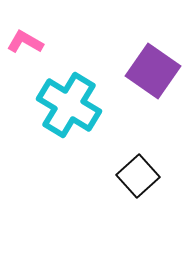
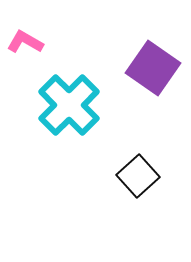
purple square: moved 3 px up
cyan cross: rotated 14 degrees clockwise
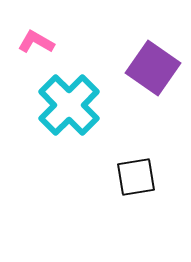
pink L-shape: moved 11 px right
black square: moved 2 px left, 1 px down; rotated 33 degrees clockwise
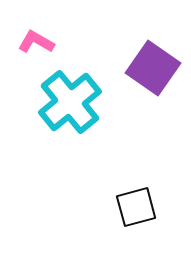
cyan cross: moved 1 px right, 3 px up; rotated 6 degrees clockwise
black square: moved 30 px down; rotated 6 degrees counterclockwise
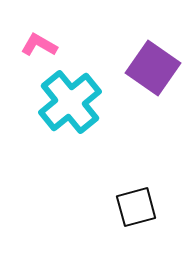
pink L-shape: moved 3 px right, 3 px down
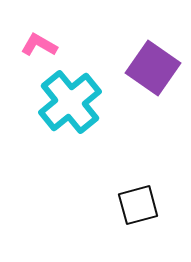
black square: moved 2 px right, 2 px up
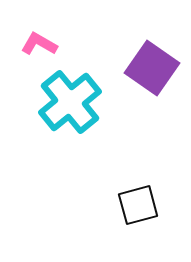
pink L-shape: moved 1 px up
purple square: moved 1 px left
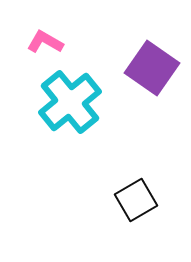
pink L-shape: moved 6 px right, 2 px up
black square: moved 2 px left, 5 px up; rotated 15 degrees counterclockwise
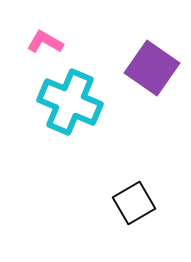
cyan cross: rotated 28 degrees counterclockwise
black square: moved 2 px left, 3 px down
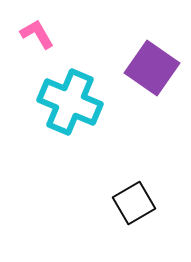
pink L-shape: moved 8 px left, 8 px up; rotated 30 degrees clockwise
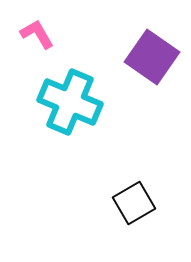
purple square: moved 11 px up
